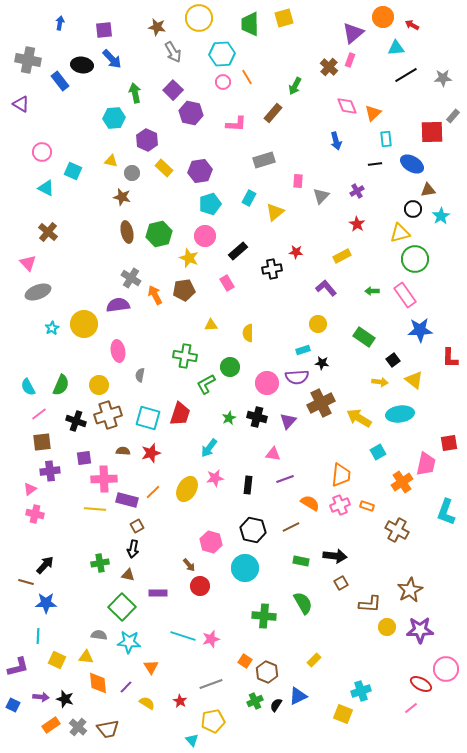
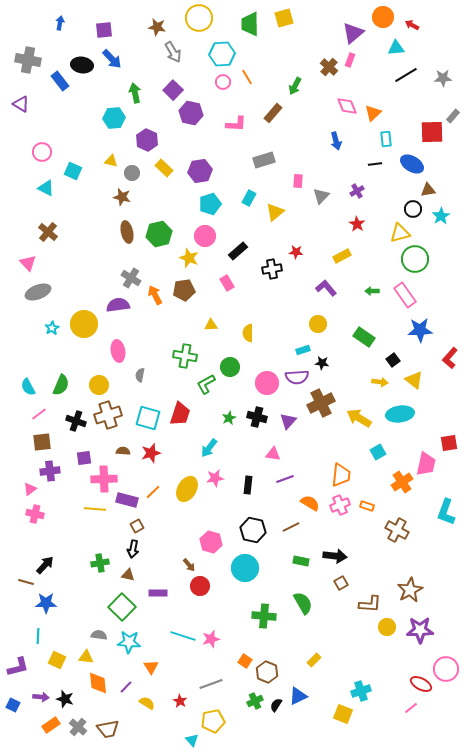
red L-shape at (450, 358): rotated 40 degrees clockwise
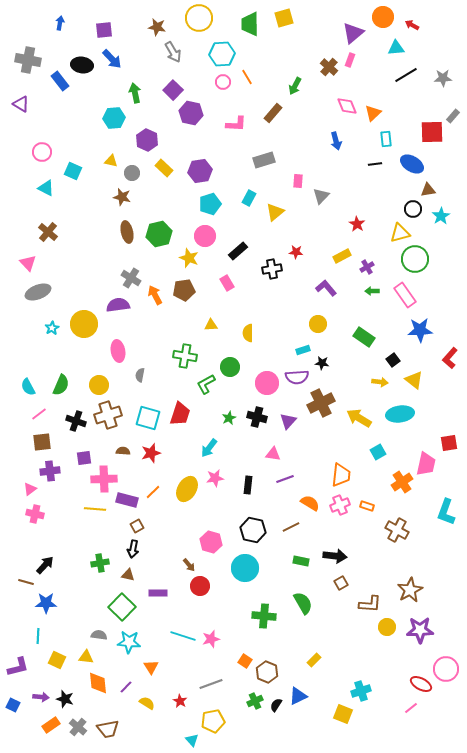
purple cross at (357, 191): moved 10 px right, 76 px down
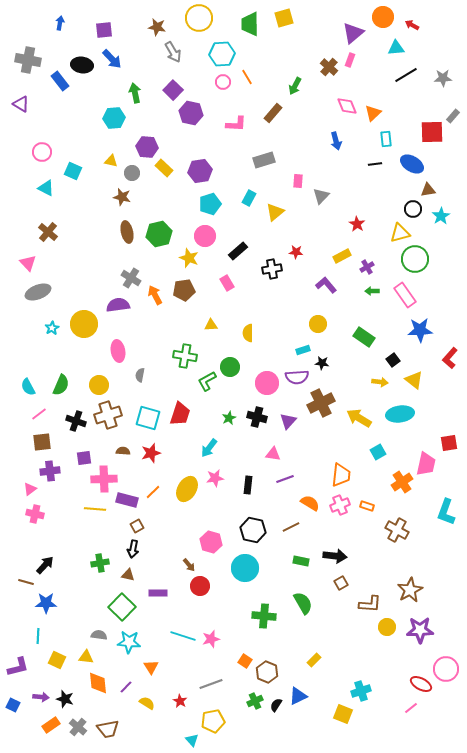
purple hexagon at (147, 140): moved 7 px down; rotated 20 degrees counterclockwise
purple L-shape at (326, 288): moved 3 px up
green L-shape at (206, 384): moved 1 px right, 3 px up
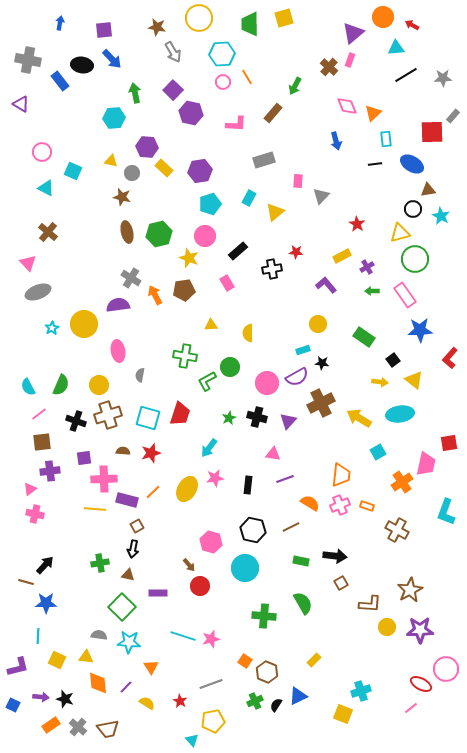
cyan star at (441, 216): rotated 12 degrees counterclockwise
purple semicircle at (297, 377): rotated 25 degrees counterclockwise
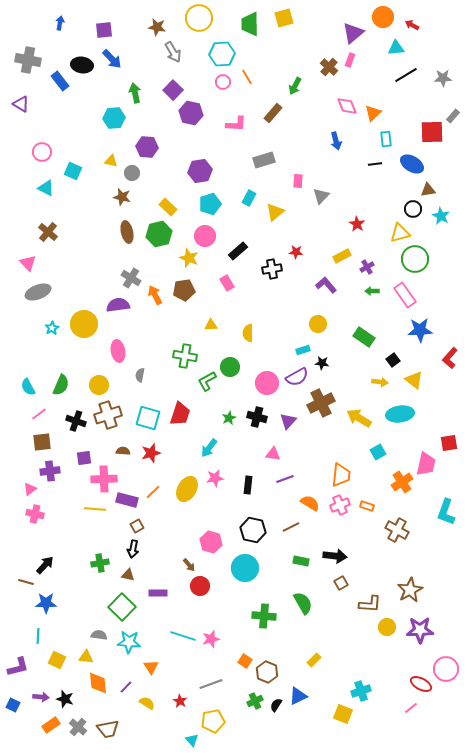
yellow rectangle at (164, 168): moved 4 px right, 39 px down
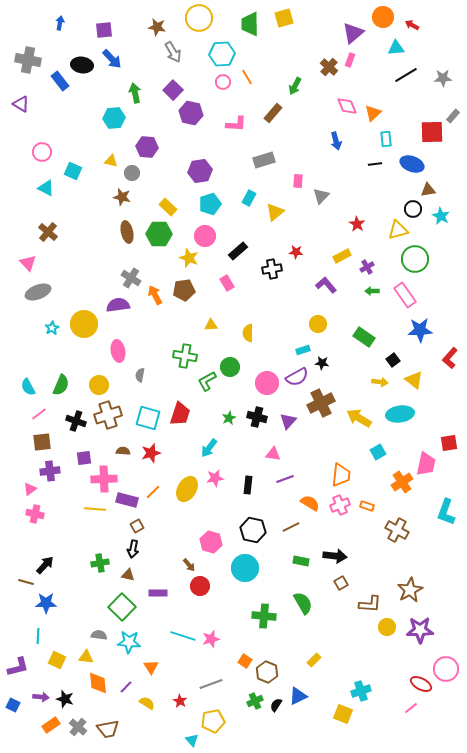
blue ellipse at (412, 164): rotated 10 degrees counterclockwise
yellow triangle at (400, 233): moved 2 px left, 3 px up
green hexagon at (159, 234): rotated 15 degrees clockwise
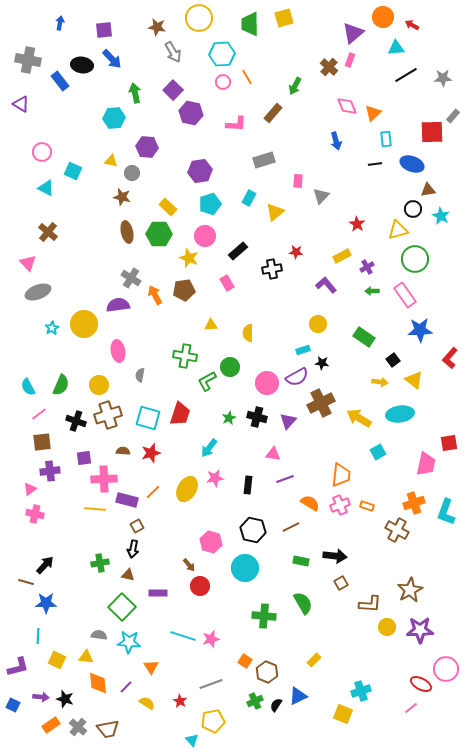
orange cross at (402, 482): moved 12 px right, 21 px down; rotated 15 degrees clockwise
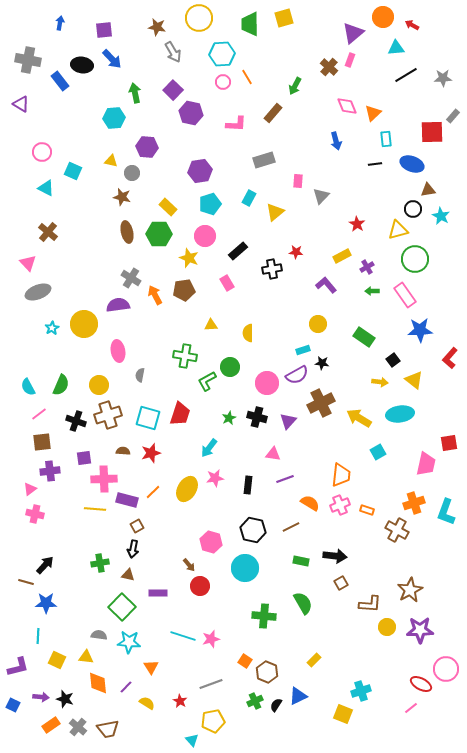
purple semicircle at (297, 377): moved 2 px up
orange rectangle at (367, 506): moved 4 px down
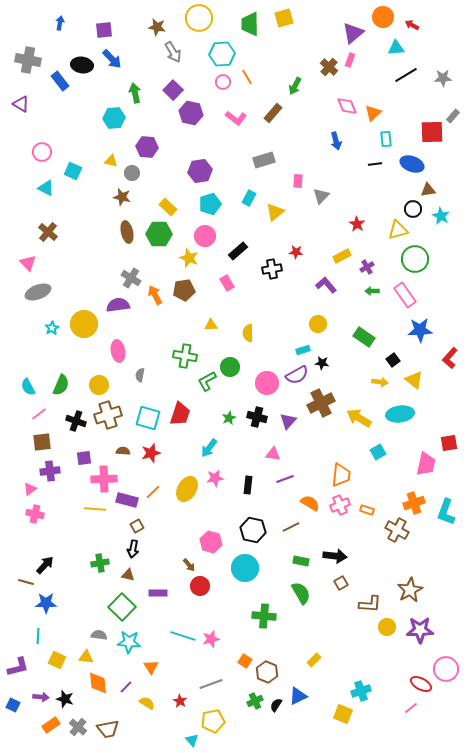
pink L-shape at (236, 124): moved 6 px up; rotated 35 degrees clockwise
green semicircle at (303, 603): moved 2 px left, 10 px up
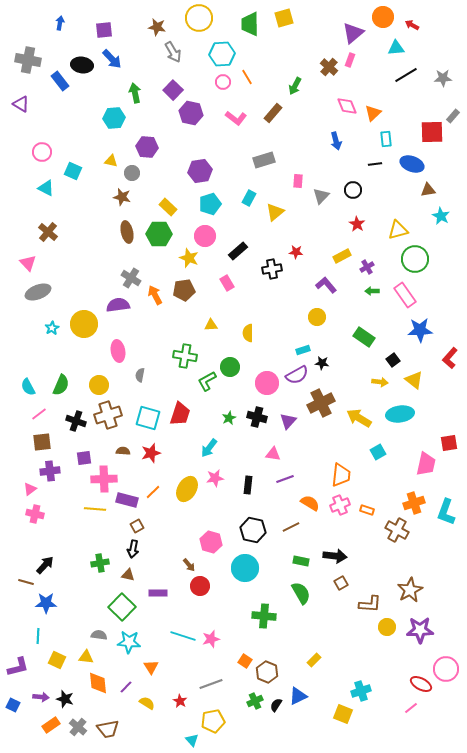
black circle at (413, 209): moved 60 px left, 19 px up
yellow circle at (318, 324): moved 1 px left, 7 px up
